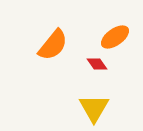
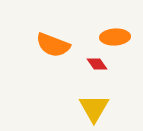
orange ellipse: rotated 32 degrees clockwise
orange semicircle: rotated 72 degrees clockwise
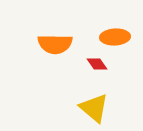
orange semicircle: moved 2 px right, 1 px up; rotated 20 degrees counterclockwise
yellow triangle: rotated 20 degrees counterclockwise
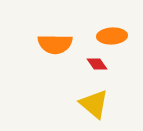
orange ellipse: moved 3 px left, 1 px up
yellow triangle: moved 4 px up
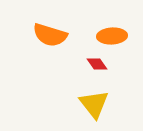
orange semicircle: moved 5 px left, 9 px up; rotated 16 degrees clockwise
yellow triangle: rotated 12 degrees clockwise
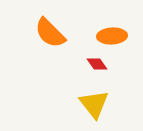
orange semicircle: moved 2 px up; rotated 28 degrees clockwise
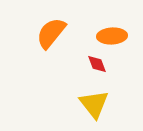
orange semicircle: moved 1 px right; rotated 84 degrees clockwise
red diamond: rotated 15 degrees clockwise
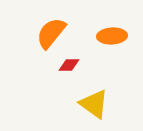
red diamond: moved 28 px left, 1 px down; rotated 70 degrees counterclockwise
yellow triangle: rotated 16 degrees counterclockwise
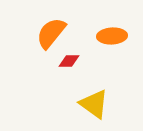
red diamond: moved 4 px up
